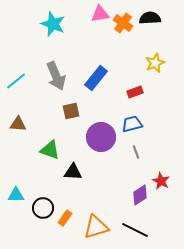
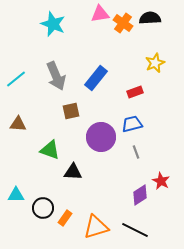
cyan line: moved 2 px up
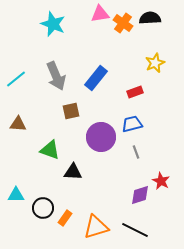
purple diamond: rotated 15 degrees clockwise
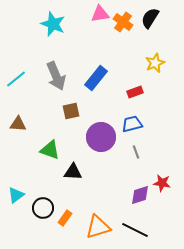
black semicircle: rotated 55 degrees counterclockwise
orange cross: moved 1 px up
red star: moved 1 px right, 2 px down; rotated 18 degrees counterclockwise
cyan triangle: rotated 36 degrees counterclockwise
orange triangle: moved 2 px right
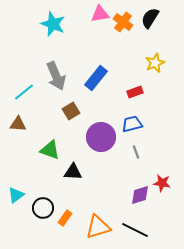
cyan line: moved 8 px right, 13 px down
brown square: rotated 18 degrees counterclockwise
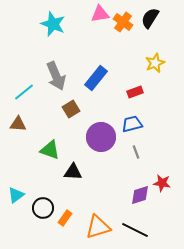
brown square: moved 2 px up
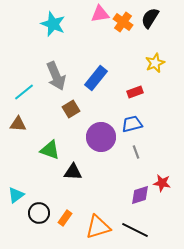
black circle: moved 4 px left, 5 px down
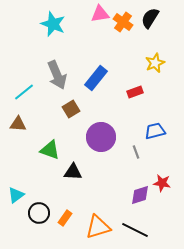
gray arrow: moved 1 px right, 1 px up
blue trapezoid: moved 23 px right, 7 px down
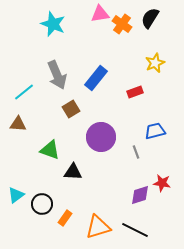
orange cross: moved 1 px left, 2 px down
black circle: moved 3 px right, 9 px up
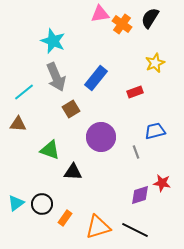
cyan star: moved 17 px down
gray arrow: moved 1 px left, 2 px down
cyan triangle: moved 8 px down
